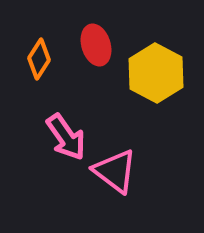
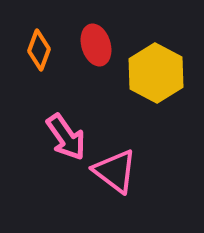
orange diamond: moved 9 px up; rotated 12 degrees counterclockwise
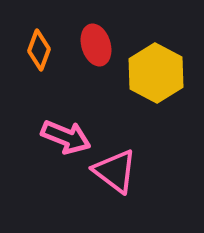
pink arrow: rotated 33 degrees counterclockwise
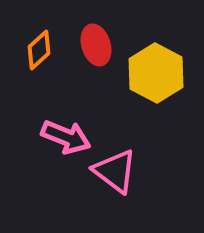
orange diamond: rotated 27 degrees clockwise
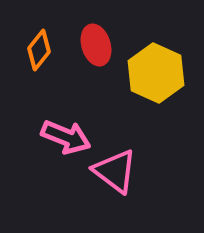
orange diamond: rotated 9 degrees counterclockwise
yellow hexagon: rotated 4 degrees counterclockwise
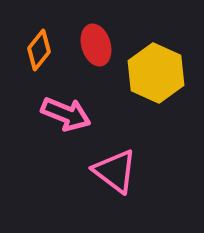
pink arrow: moved 23 px up
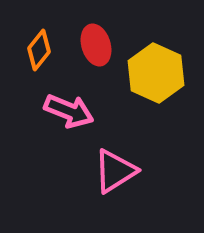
pink arrow: moved 3 px right, 3 px up
pink triangle: rotated 51 degrees clockwise
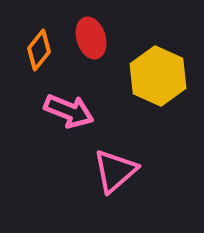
red ellipse: moved 5 px left, 7 px up
yellow hexagon: moved 2 px right, 3 px down
pink triangle: rotated 9 degrees counterclockwise
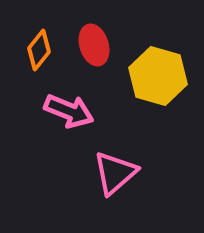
red ellipse: moved 3 px right, 7 px down
yellow hexagon: rotated 8 degrees counterclockwise
pink triangle: moved 2 px down
